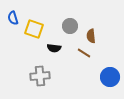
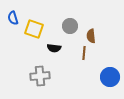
brown line: rotated 64 degrees clockwise
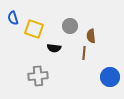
gray cross: moved 2 px left
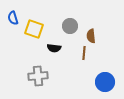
blue circle: moved 5 px left, 5 px down
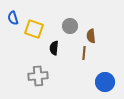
black semicircle: rotated 88 degrees clockwise
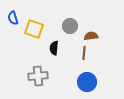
brown semicircle: rotated 88 degrees clockwise
blue circle: moved 18 px left
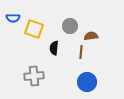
blue semicircle: rotated 72 degrees counterclockwise
brown line: moved 3 px left, 1 px up
gray cross: moved 4 px left
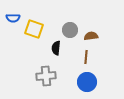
gray circle: moved 4 px down
black semicircle: moved 2 px right
brown line: moved 5 px right, 5 px down
gray cross: moved 12 px right
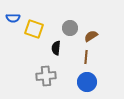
gray circle: moved 2 px up
brown semicircle: rotated 24 degrees counterclockwise
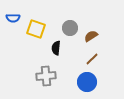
yellow square: moved 2 px right
brown line: moved 6 px right, 2 px down; rotated 40 degrees clockwise
